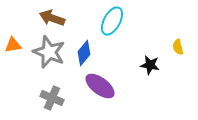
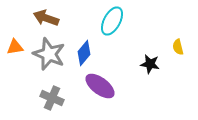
brown arrow: moved 6 px left
orange triangle: moved 2 px right, 2 px down
gray star: moved 2 px down
black star: moved 1 px up
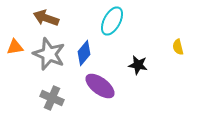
black star: moved 12 px left, 1 px down
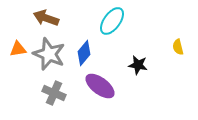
cyan ellipse: rotated 8 degrees clockwise
orange triangle: moved 3 px right, 2 px down
gray cross: moved 2 px right, 5 px up
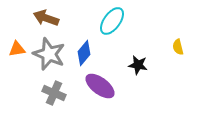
orange triangle: moved 1 px left
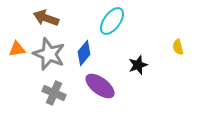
black star: rotated 30 degrees counterclockwise
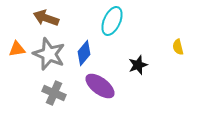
cyan ellipse: rotated 12 degrees counterclockwise
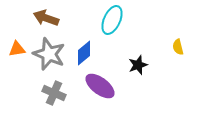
cyan ellipse: moved 1 px up
blue diamond: rotated 10 degrees clockwise
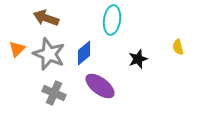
cyan ellipse: rotated 16 degrees counterclockwise
orange triangle: rotated 36 degrees counterclockwise
black star: moved 6 px up
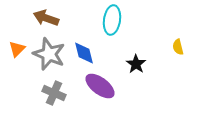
blue diamond: rotated 65 degrees counterclockwise
black star: moved 2 px left, 5 px down; rotated 18 degrees counterclockwise
